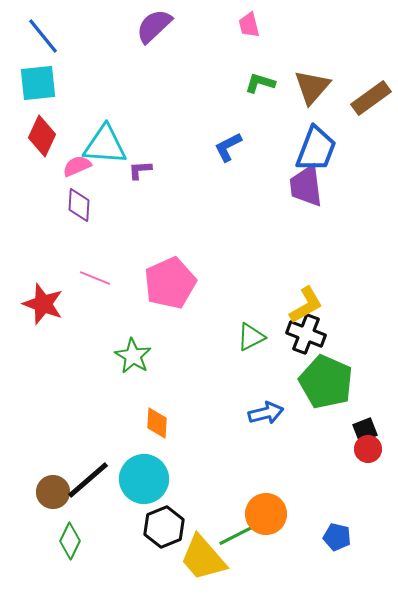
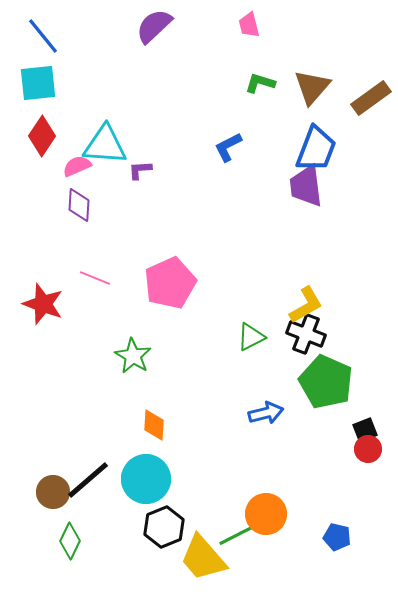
red diamond: rotated 9 degrees clockwise
orange diamond: moved 3 px left, 2 px down
cyan circle: moved 2 px right
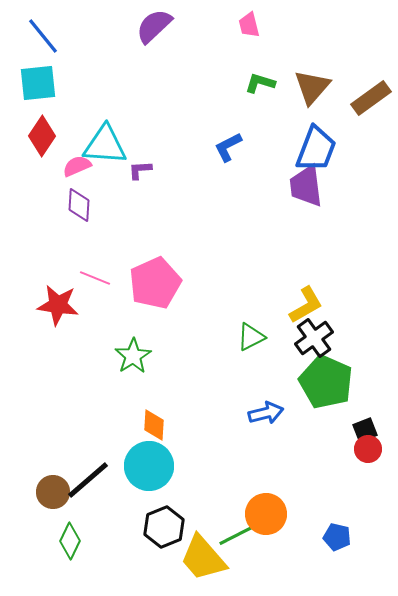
pink pentagon: moved 15 px left
red star: moved 15 px right, 1 px down; rotated 12 degrees counterclockwise
black cross: moved 8 px right, 4 px down; rotated 33 degrees clockwise
green star: rotated 9 degrees clockwise
cyan circle: moved 3 px right, 13 px up
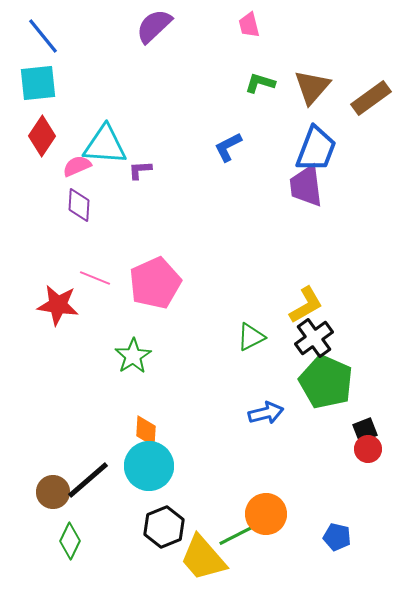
orange diamond: moved 8 px left, 6 px down
